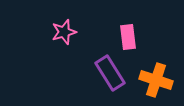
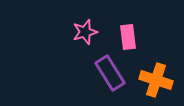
pink star: moved 21 px right
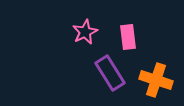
pink star: rotated 10 degrees counterclockwise
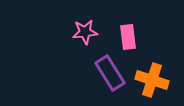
pink star: rotated 20 degrees clockwise
orange cross: moved 4 px left
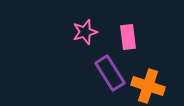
pink star: rotated 10 degrees counterclockwise
orange cross: moved 4 px left, 6 px down
